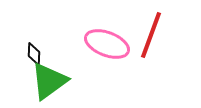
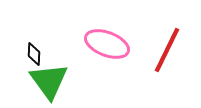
red line: moved 16 px right, 15 px down; rotated 6 degrees clockwise
green triangle: rotated 30 degrees counterclockwise
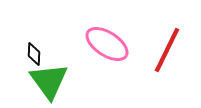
pink ellipse: rotated 12 degrees clockwise
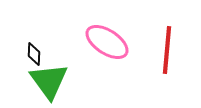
pink ellipse: moved 2 px up
red line: rotated 21 degrees counterclockwise
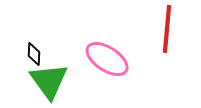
pink ellipse: moved 17 px down
red line: moved 21 px up
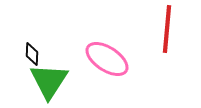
black diamond: moved 2 px left
green triangle: rotated 9 degrees clockwise
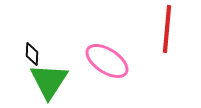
pink ellipse: moved 2 px down
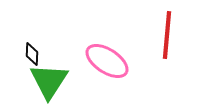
red line: moved 6 px down
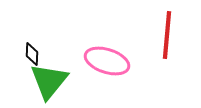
pink ellipse: rotated 15 degrees counterclockwise
green triangle: rotated 6 degrees clockwise
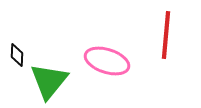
red line: moved 1 px left
black diamond: moved 15 px left, 1 px down
